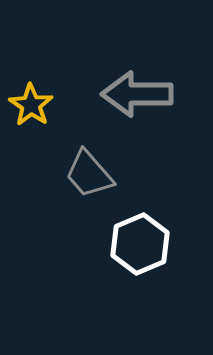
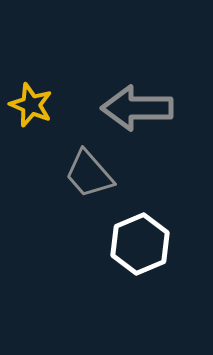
gray arrow: moved 14 px down
yellow star: rotated 12 degrees counterclockwise
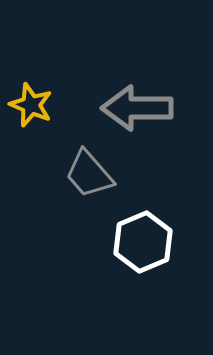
white hexagon: moved 3 px right, 2 px up
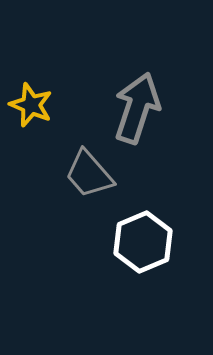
gray arrow: rotated 108 degrees clockwise
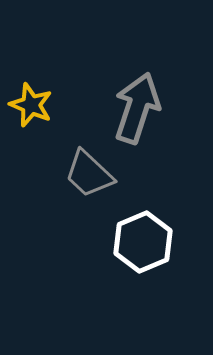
gray trapezoid: rotated 6 degrees counterclockwise
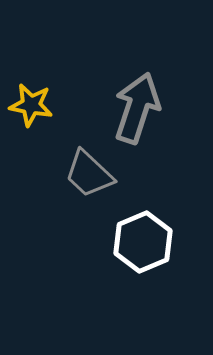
yellow star: rotated 12 degrees counterclockwise
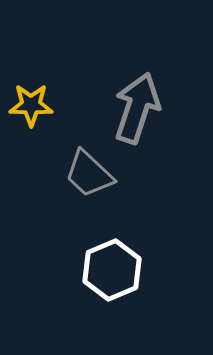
yellow star: rotated 9 degrees counterclockwise
white hexagon: moved 31 px left, 28 px down
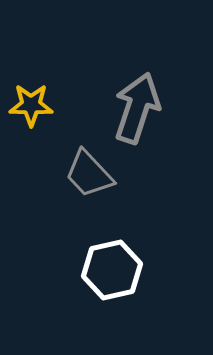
gray trapezoid: rotated 4 degrees clockwise
white hexagon: rotated 10 degrees clockwise
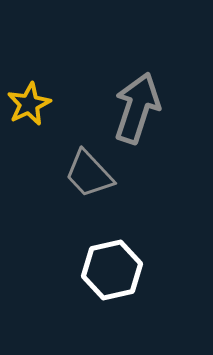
yellow star: moved 2 px left, 1 px up; rotated 27 degrees counterclockwise
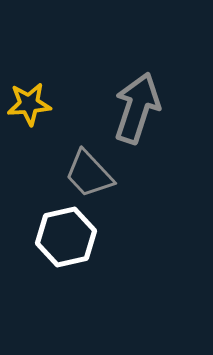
yellow star: rotated 21 degrees clockwise
white hexagon: moved 46 px left, 33 px up
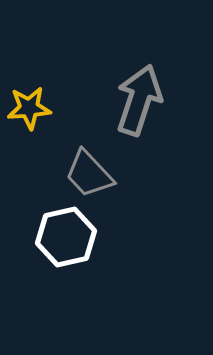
yellow star: moved 4 px down
gray arrow: moved 2 px right, 8 px up
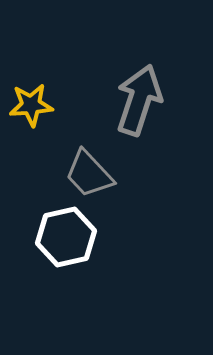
yellow star: moved 2 px right, 3 px up
